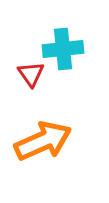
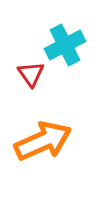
cyan cross: moved 2 px right, 4 px up; rotated 21 degrees counterclockwise
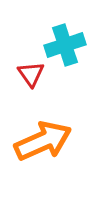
cyan cross: rotated 9 degrees clockwise
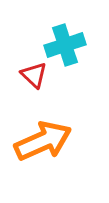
red triangle: moved 3 px right, 1 px down; rotated 12 degrees counterclockwise
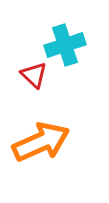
orange arrow: moved 2 px left, 1 px down
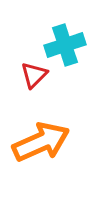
red triangle: rotated 32 degrees clockwise
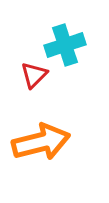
orange arrow: rotated 10 degrees clockwise
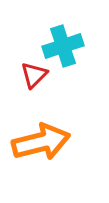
cyan cross: moved 2 px left, 1 px down
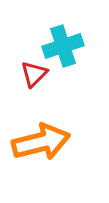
red triangle: moved 1 px up
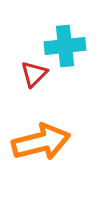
cyan cross: moved 2 px right; rotated 12 degrees clockwise
